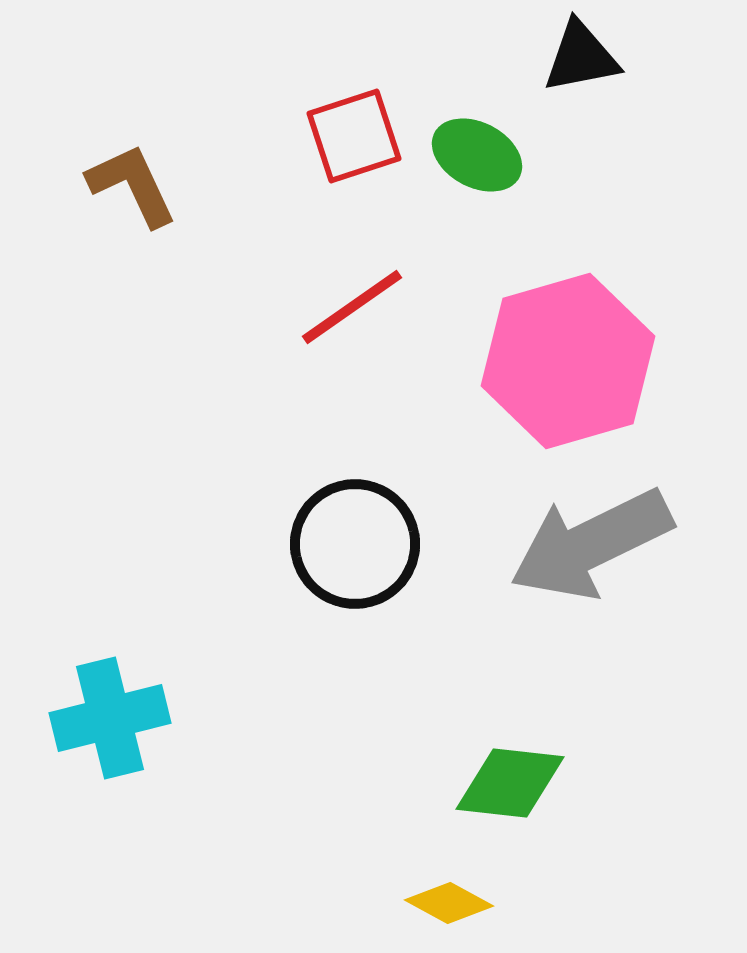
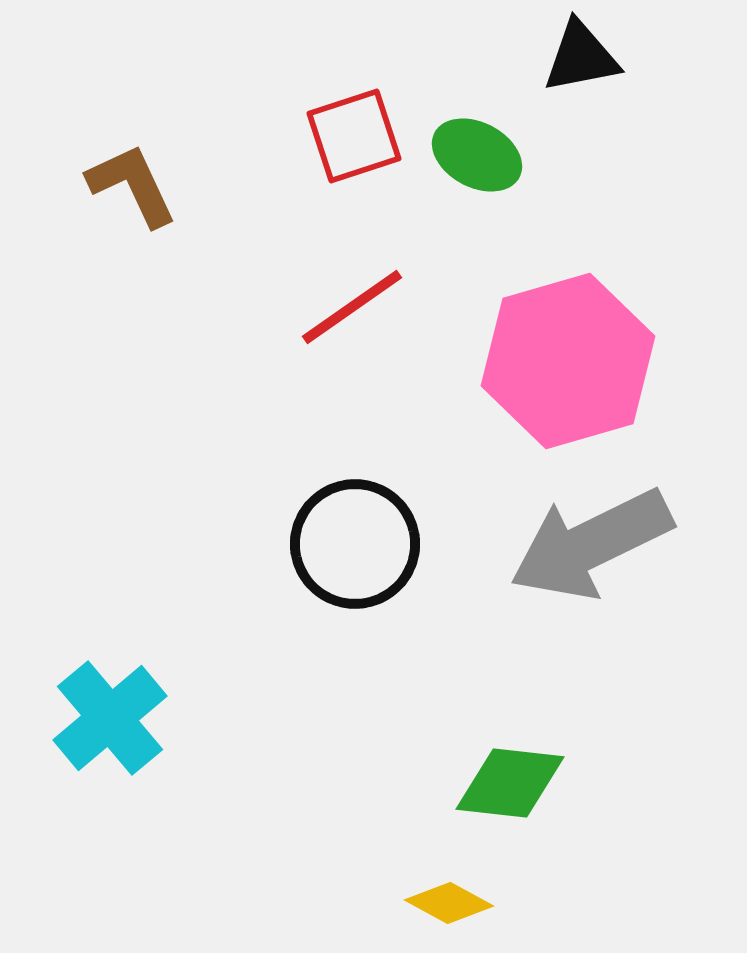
cyan cross: rotated 26 degrees counterclockwise
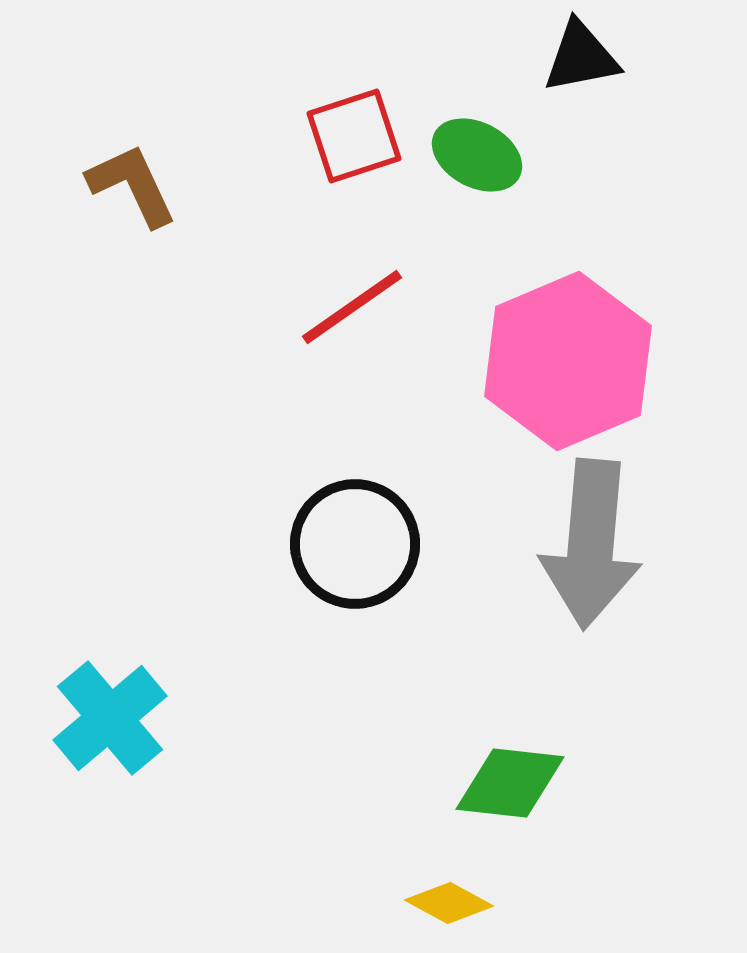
pink hexagon: rotated 7 degrees counterclockwise
gray arrow: rotated 59 degrees counterclockwise
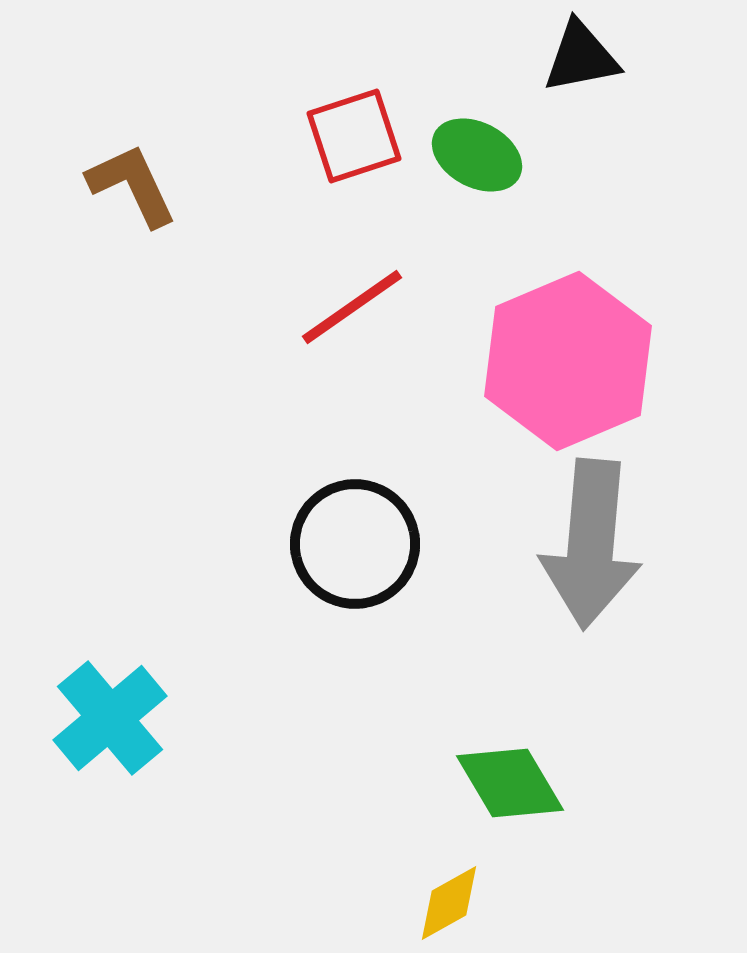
green diamond: rotated 53 degrees clockwise
yellow diamond: rotated 58 degrees counterclockwise
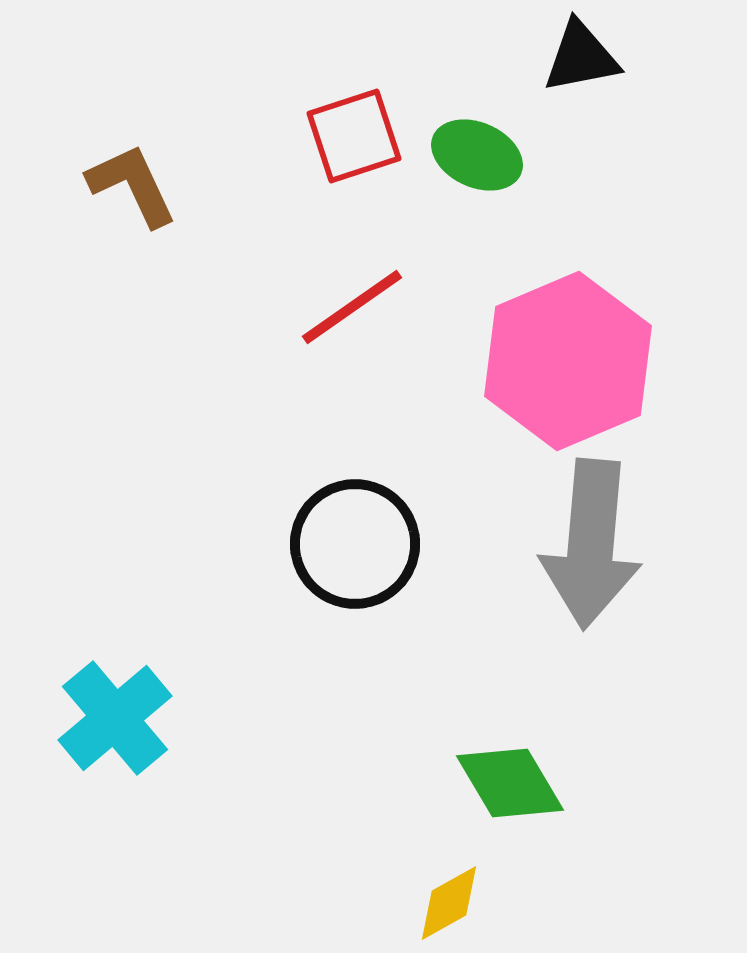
green ellipse: rotated 4 degrees counterclockwise
cyan cross: moved 5 px right
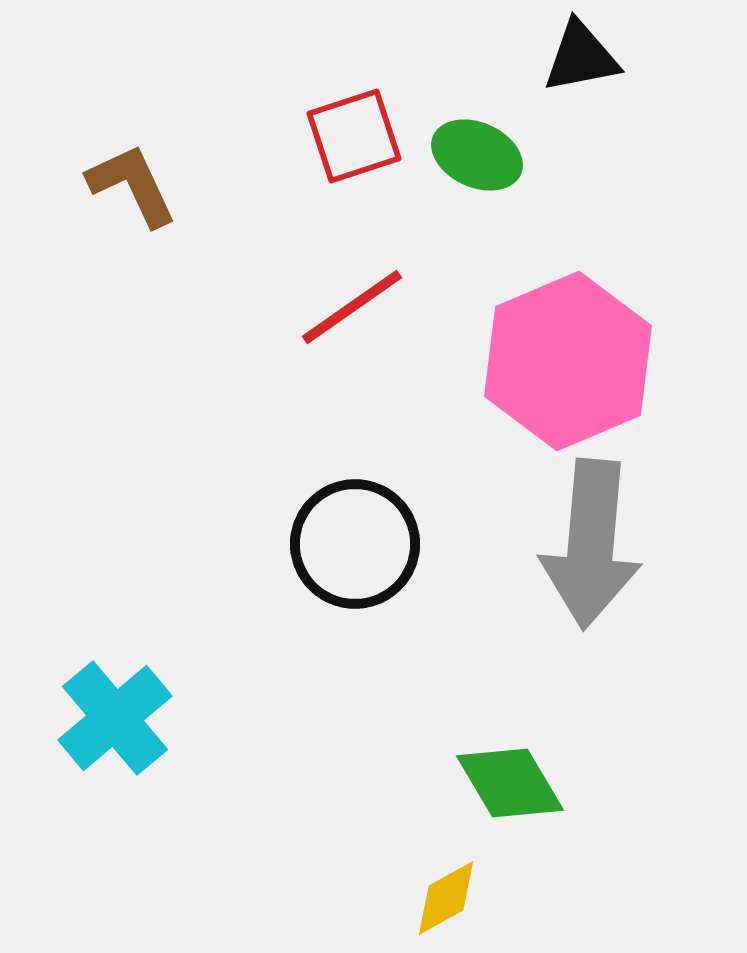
yellow diamond: moved 3 px left, 5 px up
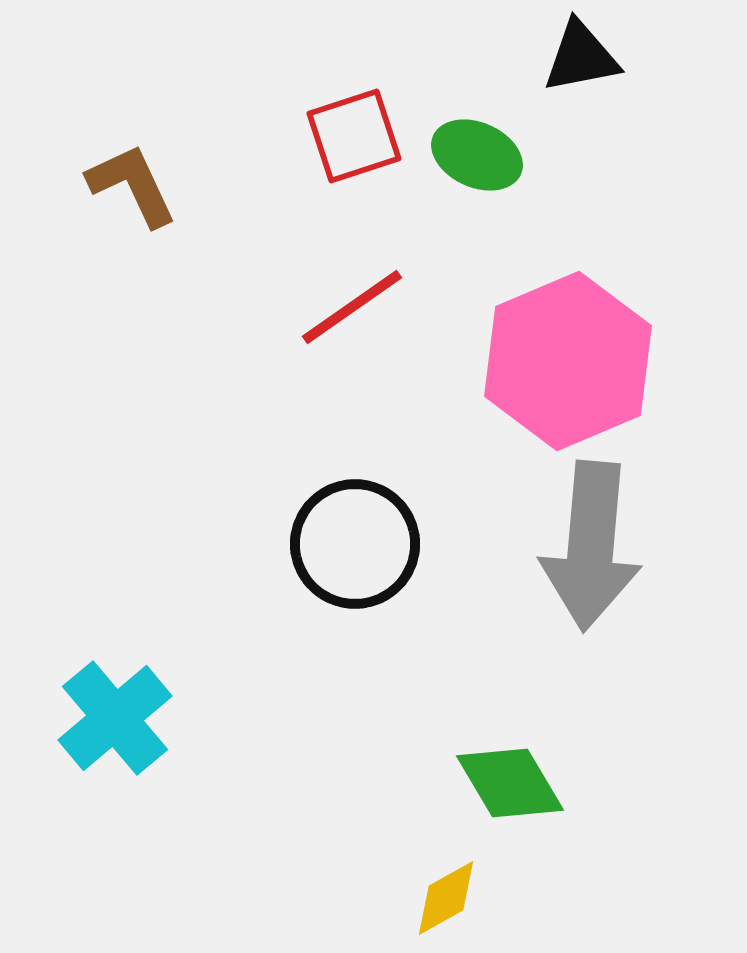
gray arrow: moved 2 px down
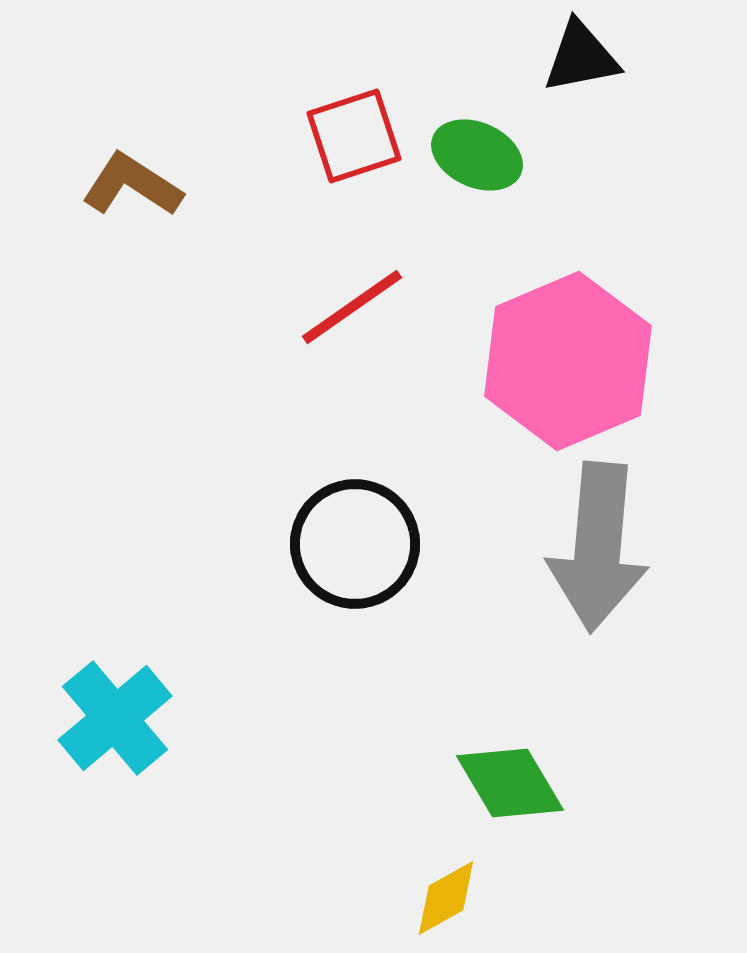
brown L-shape: rotated 32 degrees counterclockwise
gray arrow: moved 7 px right, 1 px down
